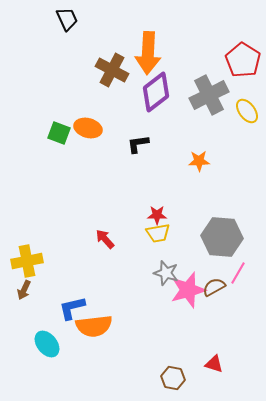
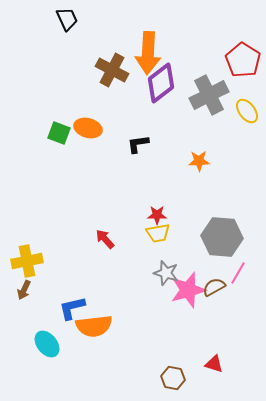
purple diamond: moved 5 px right, 9 px up
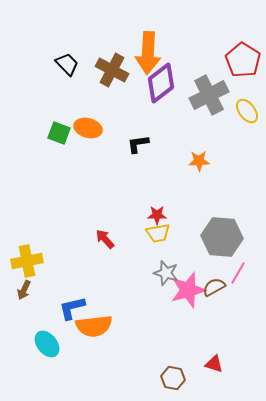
black trapezoid: moved 45 px down; rotated 20 degrees counterclockwise
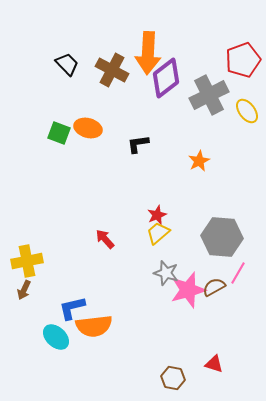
red pentagon: rotated 20 degrees clockwise
purple diamond: moved 5 px right, 5 px up
orange star: rotated 25 degrees counterclockwise
red star: rotated 24 degrees counterclockwise
yellow trapezoid: rotated 150 degrees clockwise
cyan ellipse: moved 9 px right, 7 px up; rotated 8 degrees counterclockwise
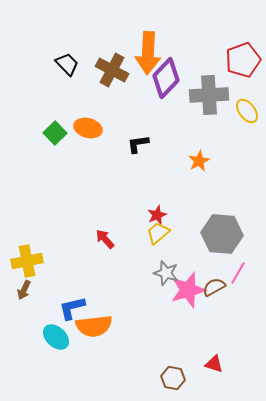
purple diamond: rotated 9 degrees counterclockwise
gray cross: rotated 24 degrees clockwise
green square: moved 4 px left; rotated 25 degrees clockwise
gray hexagon: moved 3 px up
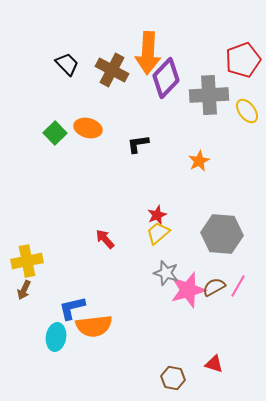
pink line: moved 13 px down
cyan ellipse: rotated 56 degrees clockwise
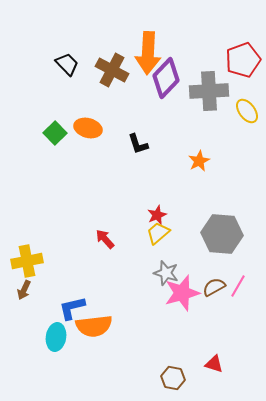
gray cross: moved 4 px up
black L-shape: rotated 100 degrees counterclockwise
pink star: moved 6 px left, 3 px down
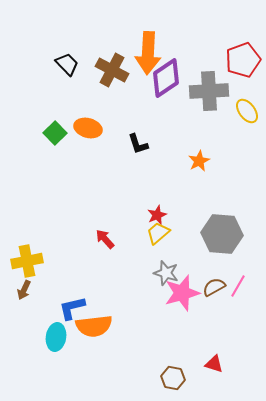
purple diamond: rotated 12 degrees clockwise
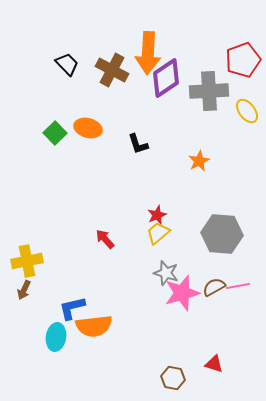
pink line: rotated 50 degrees clockwise
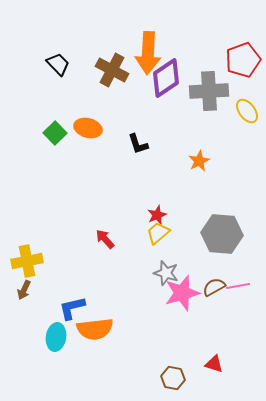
black trapezoid: moved 9 px left
orange semicircle: moved 1 px right, 3 px down
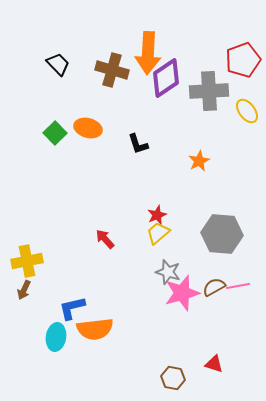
brown cross: rotated 12 degrees counterclockwise
gray star: moved 2 px right, 1 px up
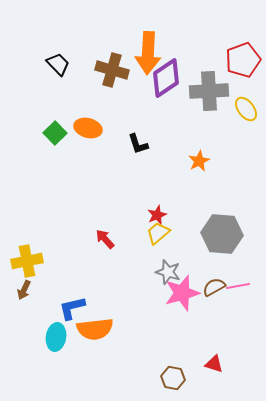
yellow ellipse: moved 1 px left, 2 px up
